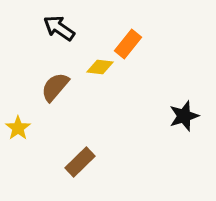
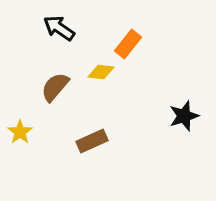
yellow diamond: moved 1 px right, 5 px down
yellow star: moved 2 px right, 4 px down
brown rectangle: moved 12 px right, 21 px up; rotated 20 degrees clockwise
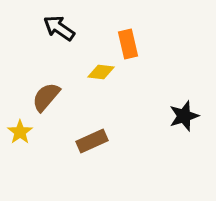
orange rectangle: rotated 52 degrees counterclockwise
brown semicircle: moved 9 px left, 10 px down
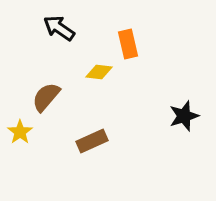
yellow diamond: moved 2 px left
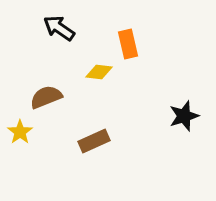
brown semicircle: rotated 28 degrees clockwise
brown rectangle: moved 2 px right
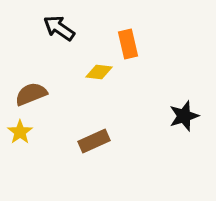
brown semicircle: moved 15 px left, 3 px up
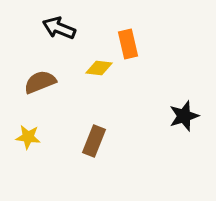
black arrow: rotated 12 degrees counterclockwise
yellow diamond: moved 4 px up
brown semicircle: moved 9 px right, 12 px up
yellow star: moved 8 px right, 5 px down; rotated 30 degrees counterclockwise
brown rectangle: rotated 44 degrees counterclockwise
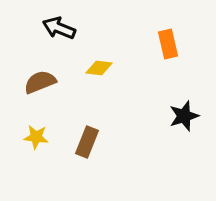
orange rectangle: moved 40 px right
yellow star: moved 8 px right
brown rectangle: moved 7 px left, 1 px down
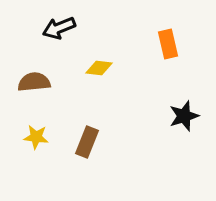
black arrow: rotated 44 degrees counterclockwise
brown semicircle: moved 6 px left; rotated 16 degrees clockwise
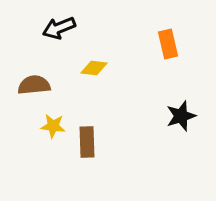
yellow diamond: moved 5 px left
brown semicircle: moved 3 px down
black star: moved 3 px left
yellow star: moved 17 px right, 11 px up
brown rectangle: rotated 24 degrees counterclockwise
